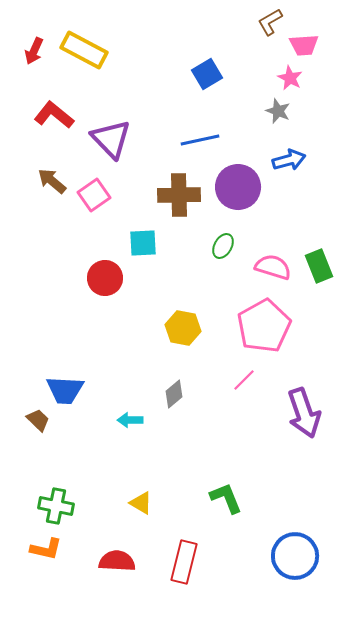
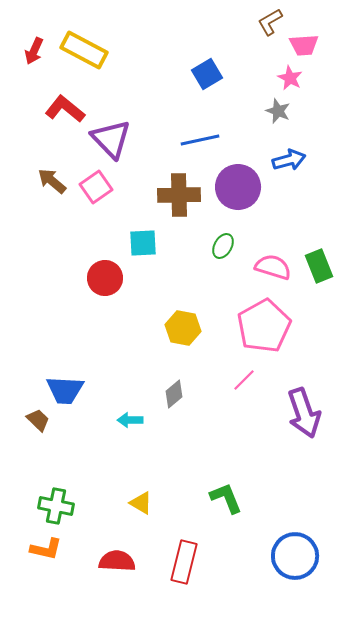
red L-shape: moved 11 px right, 6 px up
pink square: moved 2 px right, 8 px up
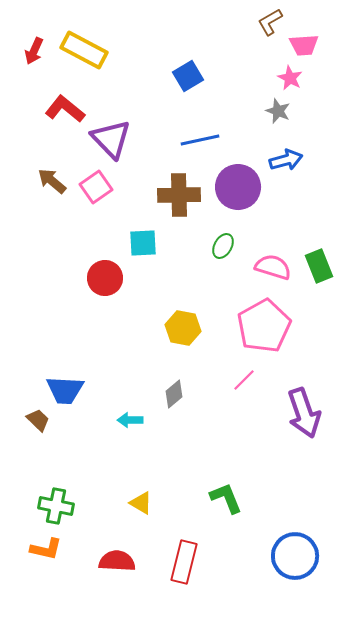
blue square: moved 19 px left, 2 px down
blue arrow: moved 3 px left
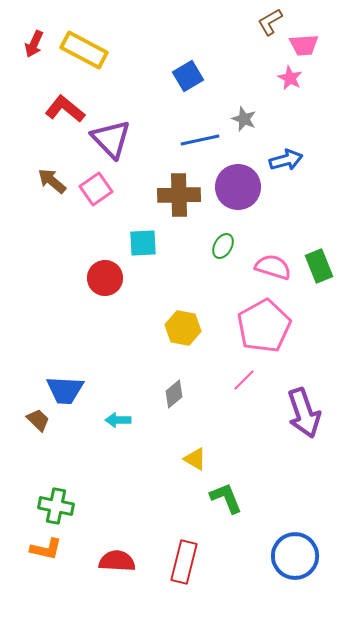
red arrow: moved 7 px up
gray star: moved 34 px left, 8 px down
pink square: moved 2 px down
cyan arrow: moved 12 px left
yellow triangle: moved 54 px right, 44 px up
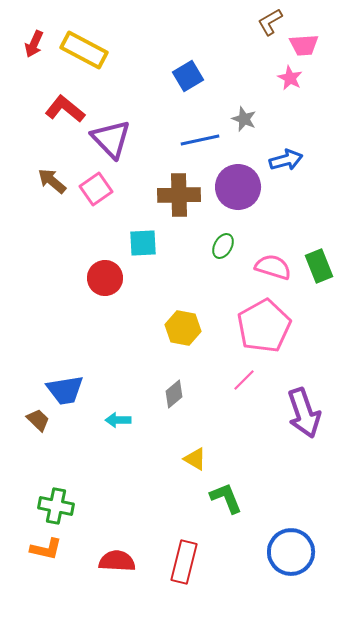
blue trapezoid: rotated 12 degrees counterclockwise
blue circle: moved 4 px left, 4 px up
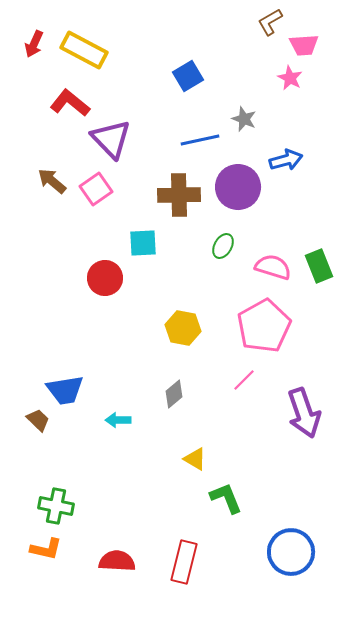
red L-shape: moved 5 px right, 6 px up
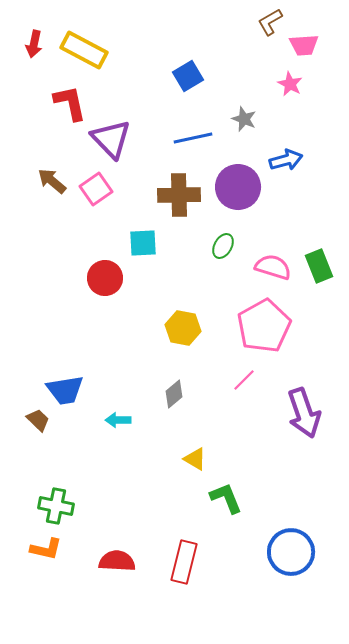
red arrow: rotated 12 degrees counterclockwise
pink star: moved 6 px down
red L-shape: rotated 39 degrees clockwise
blue line: moved 7 px left, 2 px up
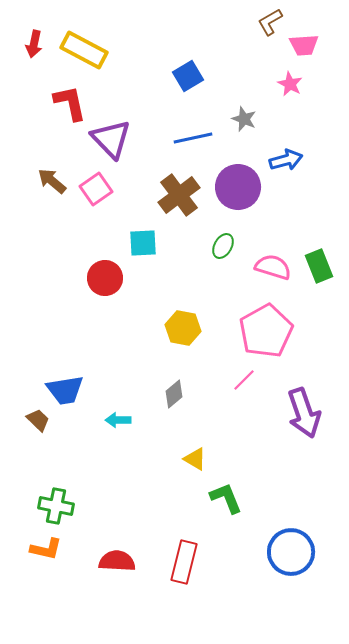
brown cross: rotated 36 degrees counterclockwise
pink pentagon: moved 2 px right, 5 px down
